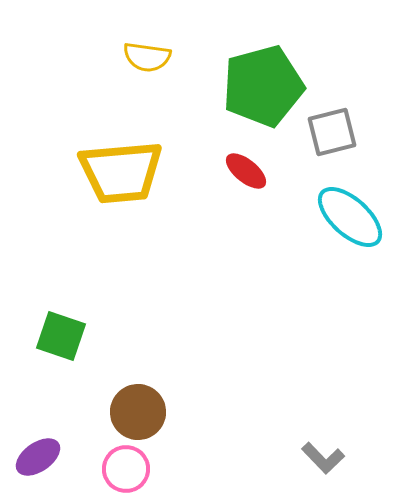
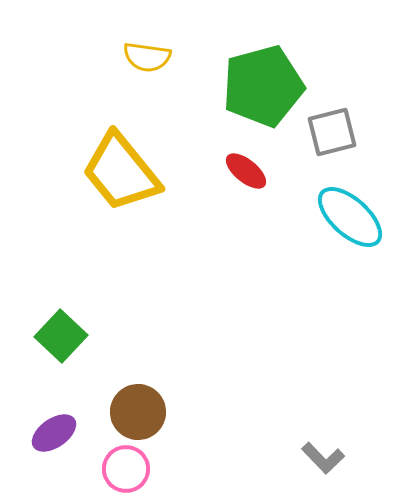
yellow trapezoid: rotated 56 degrees clockwise
green square: rotated 24 degrees clockwise
purple ellipse: moved 16 px right, 24 px up
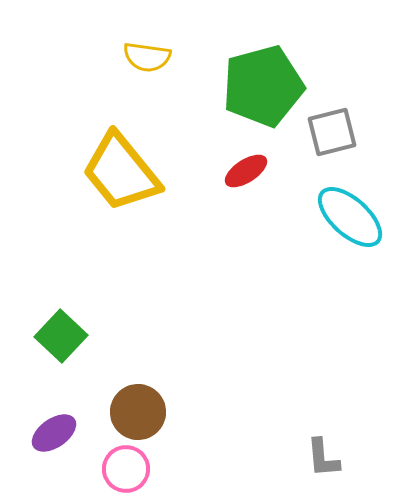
red ellipse: rotated 72 degrees counterclockwise
gray L-shape: rotated 39 degrees clockwise
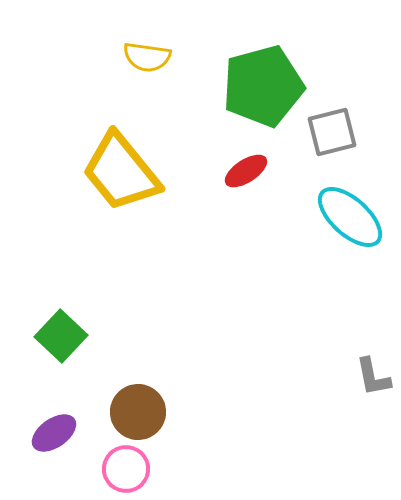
gray L-shape: moved 50 px right, 81 px up; rotated 6 degrees counterclockwise
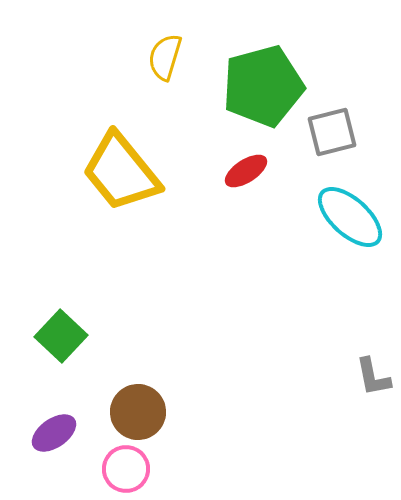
yellow semicircle: moved 18 px right; rotated 99 degrees clockwise
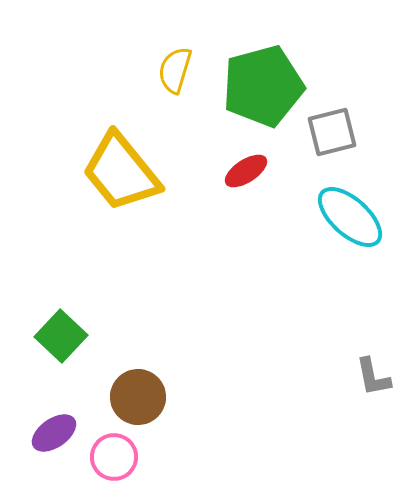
yellow semicircle: moved 10 px right, 13 px down
brown circle: moved 15 px up
pink circle: moved 12 px left, 12 px up
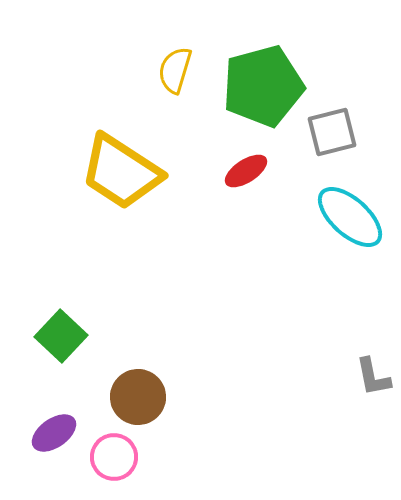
yellow trapezoid: rotated 18 degrees counterclockwise
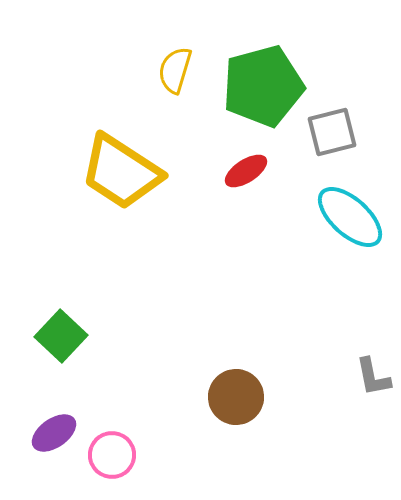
brown circle: moved 98 px right
pink circle: moved 2 px left, 2 px up
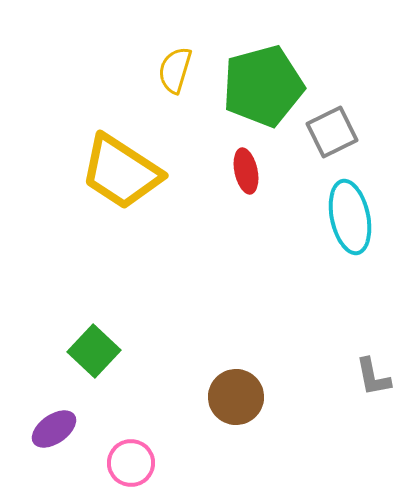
gray square: rotated 12 degrees counterclockwise
red ellipse: rotated 69 degrees counterclockwise
cyan ellipse: rotated 36 degrees clockwise
green square: moved 33 px right, 15 px down
purple ellipse: moved 4 px up
pink circle: moved 19 px right, 8 px down
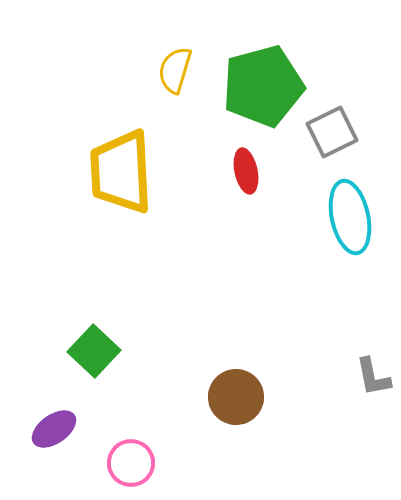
yellow trapezoid: rotated 54 degrees clockwise
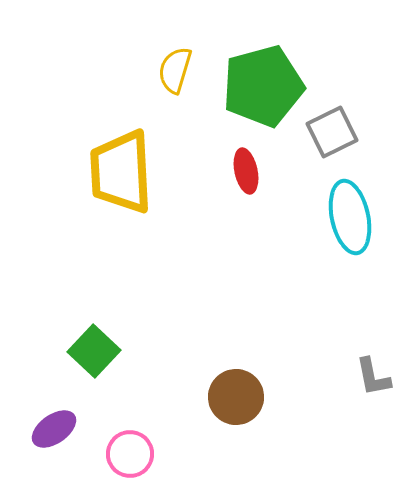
pink circle: moved 1 px left, 9 px up
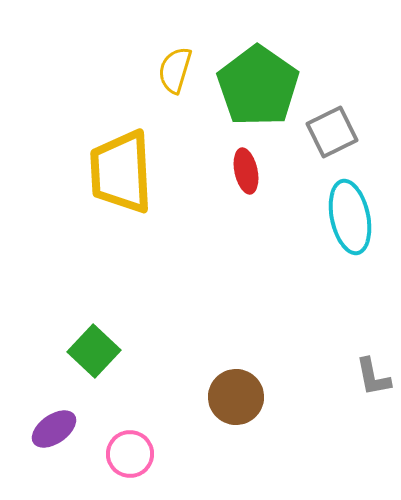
green pentagon: moved 5 px left; rotated 22 degrees counterclockwise
